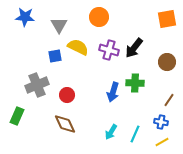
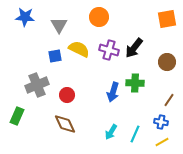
yellow semicircle: moved 1 px right, 2 px down
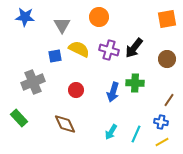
gray triangle: moved 3 px right
brown circle: moved 3 px up
gray cross: moved 4 px left, 3 px up
red circle: moved 9 px right, 5 px up
green rectangle: moved 2 px right, 2 px down; rotated 66 degrees counterclockwise
cyan line: moved 1 px right
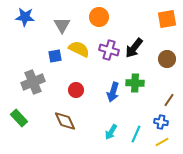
brown diamond: moved 3 px up
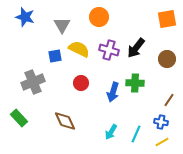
blue star: rotated 12 degrees clockwise
black arrow: moved 2 px right
red circle: moved 5 px right, 7 px up
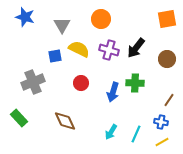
orange circle: moved 2 px right, 2 px down
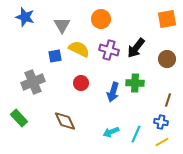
brown line: moved 1 px left; rotated 16 degrees counterclockwise
cyan arrow: rotated 35 degrees clockwise
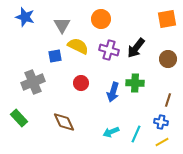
yellow semicircle: moved 1 px left, 3 px up
brown circle: moved 1 px right
brown diamond: moved 1 px left, 1 px down
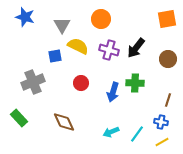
cyan line: moved 1 px right; rotated 12 degrees clockwise
